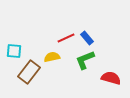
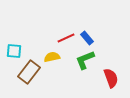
red semicircle: rotated 54 degrees clockwise
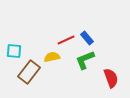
red line: moved 2 px down
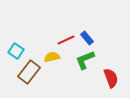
cyan square: moved 2 px right; rotated 28 degrees clockwise
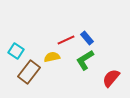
green L-shape: rotated 10 degrees counterclockwise
red semicircle: rotated 120 degrees counterclockwise
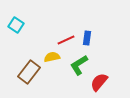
blue rectangle: rotated 48 degrees clockwise
cyan square: moved 26 px up
green L-shape: moved 6 px left, 5 px down
red semicircle: moved 12 px left, 4 px down
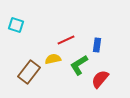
cyan square: rotated 14 degrees counterclockwise
blue rectangle: moved 10 px right, 7 px down
yellow semicircle: moved 1 px right, 2 px down
red semicircle: moved 1 px right, 3 px up
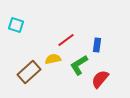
red line: rotated 12 degrees counterclockwise
brown rectangle: rotated 10 degrees clockwise
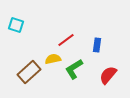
green L-shape: moved 5 px left, 4 px down
red semicircle: moved 8 px right, 4 px up
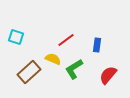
cyan square: moved 12 px down
yellow semicircle: rotated 35 degrees clockwise
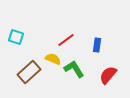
green L-shape: rotated 90 degrees clockwise
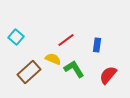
cyan square: rotated 21 degrees clockwise
